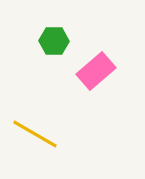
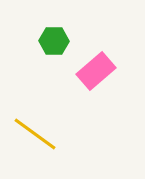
yellow line: rotated 6 degrees clockwise
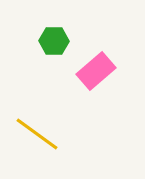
yellow line: moved 2 px right
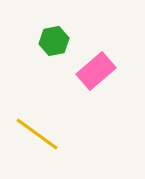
green hexagon: rotated 12 degrees counterclockwise
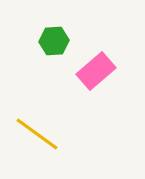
green hexagon: rotated 8 degrees clockwise
